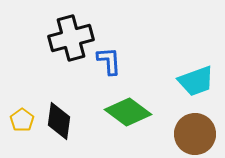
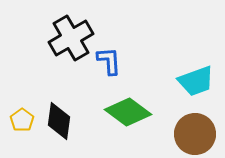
black cross: rotated 15 degrees counterclockwise
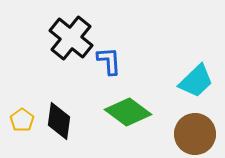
black cross: rotated 21 degrees counterclockwise
cyan trapezoid: rotated 24 degrees counterclockwise
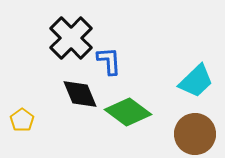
black cross: rotated 6 degrees clockwise
black diamond: moved 21 px right, 27 px up; rotated 30 degrees counterclockwise
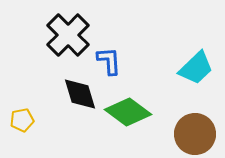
black cross: moved 3 px left, 3 px up
cyan trapezoid: moved 13 px up
black diamond: rotated 6 degrees clockwise
yellow pentagon: rotated 25 degrees clockwise
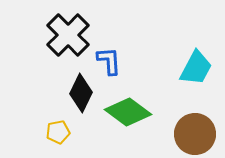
cyan trapezoid: rotated 18 degrees counterclockwise
black diamond: moved 1 px right, 1 px up; rotated 42 degrees clockwise
yellow pentagon: moved 36 px right, 12 px down
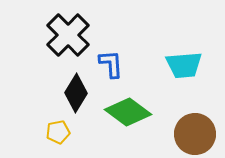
blue L-shape: moved 2 px right, 3 px down
cyan trapezoid: moved 12 px left, 3 px up; rotated 57 degrees clockwise
black diamond: moved 5 px left; rotated 6 degrees clockwise
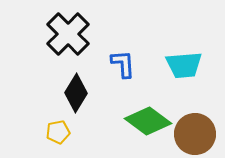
black cross: moved 1 px up
blue L-shape: moved 12 px right
green diamond: moved 20 px right, 9 px down
